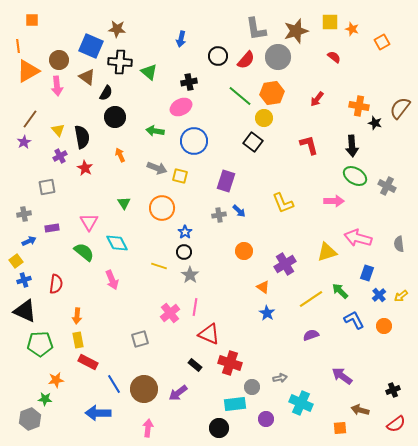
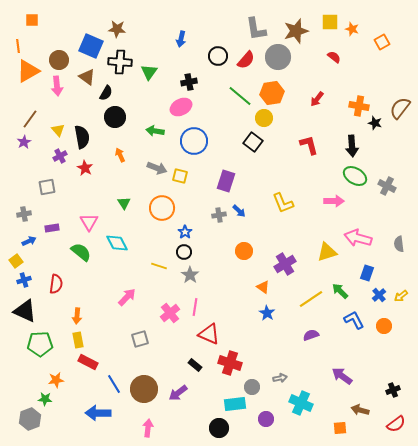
green triangle at (149, 72): rotated 24 degrees clockwise
green semicircle at (84, 252): moved 3 px left
pink arrow at (112, 280): moved 15 px right, 17 px down; rotated 114 degrees counterclockwise
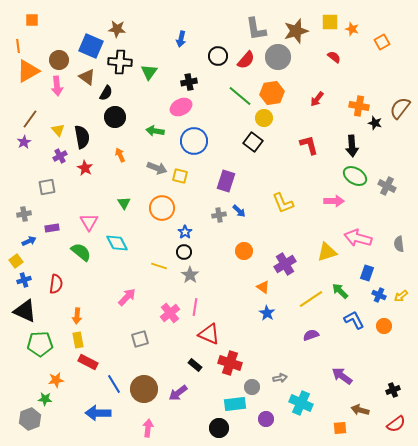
blue cross at (379, 295): rotated 24 degrees counterclockwise
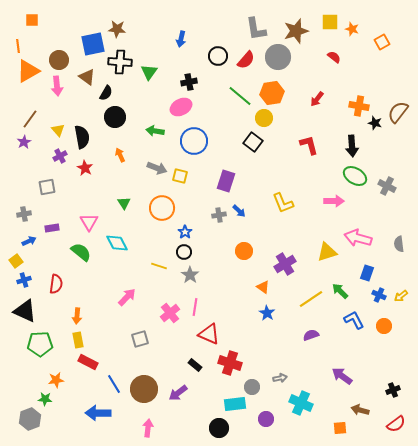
blue square at (91, 46): moved 2 px right, 2 px up; rotated 35 degrees counterclockwise
brown semicircle at (400, 108): moved 2 px left, 4 px down
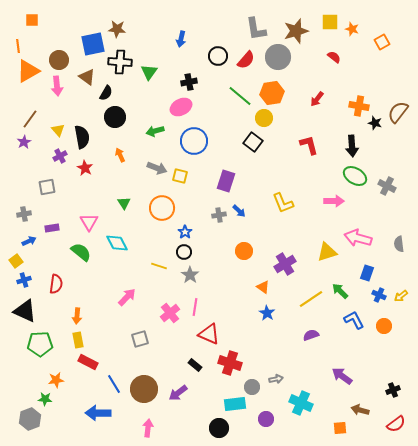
green arrow at (155, 131): rotated 24 degrees counterclockwise
gray arrow at (280, 378): moved 4 px left, 1 px down
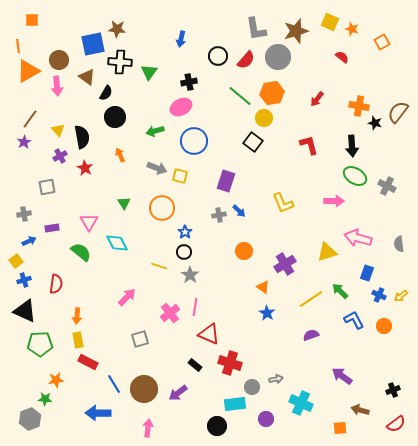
yellow square at (330, 22): rotated 24 degrees clockwise
red semicircle at (334, 57): moved 8 px right
black circle at (219, 428): moved 2 px left, 2 px up
